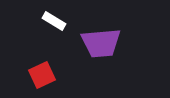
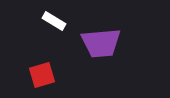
red square: rotated 8 degrees clockwise
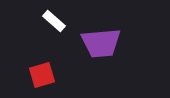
white rectangle: rotated 10 degrees clockwise
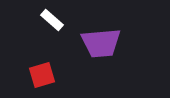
white rectangle: moved 2 px left, 1 px up
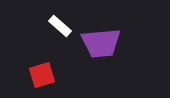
white rectangle: moved 8 px right, 6 px down
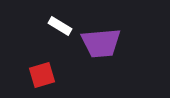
white rectangle: rotated 10 degrees counterclockwise
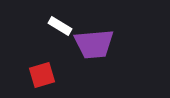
purple trapezoid: moved 7 px left, 1 px down
